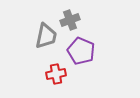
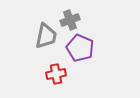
purple pentagon: moved 1 px left, 3 px up
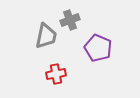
purple pentagon: moved 18 px right
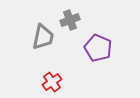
gray trapezoid: moved 3 px left, 1 px down
red cross: moved 4 px left, 8 px down; rotated 24 degrees counterclockwise
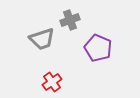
gray trapezoid: moved 1 px left, 2 px down; rotated 60 degrees clockwise
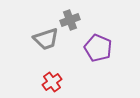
gray trapezoid: moved 4 px right
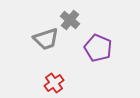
gray cross: rotated 30 degrees counterclockwise
red cross: moved 2 px right, 1 px down
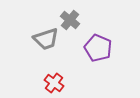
red cross: rotated 18 degrees counterclockwise
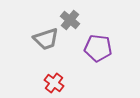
purple pentagon: rotated 16 degrees counterclockwise
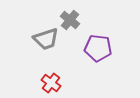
red cross: moved 3 px left
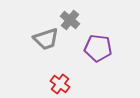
red cross: moved 9 px right, 1 px down
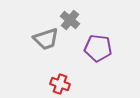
red cross: rotated 18 degrees counterclockwise
